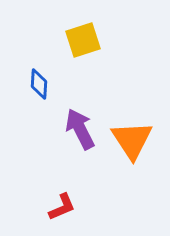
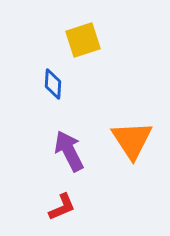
blue diamond: moved 14 px right
purple arrow: moved 11 px left, 22 px down
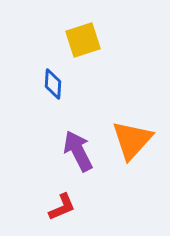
orange triangle: rotated 15 degrees clockwise
purple arrow: moved 9 px right
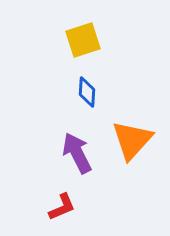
blue diamond: moved 34 px right, 8 px down
purple arrow: moved 1 px left, 2 px down
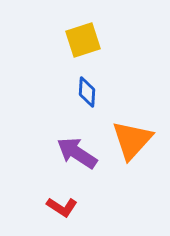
purple arrow: rotated 30 degrees counterclockwise
red L-shape: rotated 56 degrees clockwise
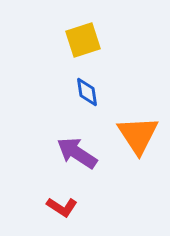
blue diamond: rotated 12 degrees counterclockwise
orange triangle: moved 6 px right, 5 px up; rotated 15 degrees counterclockwise
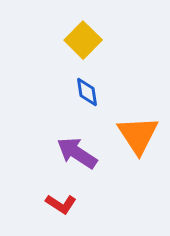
yellow square: rotated 27 degrees counterclockwise
red L-shape: moved 1 px left, 3 px up
